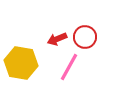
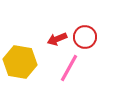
yellow hexagon: moved 1 px left, 1 px up
pink line: moved 1 px down
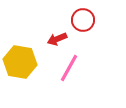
red circle: moved 2 px left, 17 px up
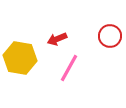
red circle: moved 27 px right, 16 px down
yellow hexagon: moved 4 px up
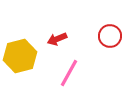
yellow hexagon: moved 2 px up; rotated 24 degrees counterclockwise
pink line: moved 5 px down
